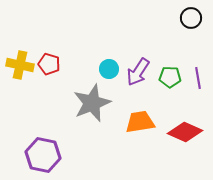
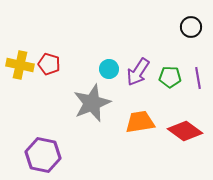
black circle: moved 9 px down
red diamond: moved 1 px up; rotated 12 degrees clockwise
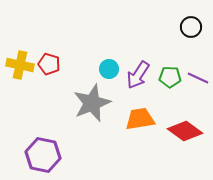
purple arrow: moved 3 px down
purple line: rotated 55 degrees counterclockwise
orange trapezoid: moved 3 px up
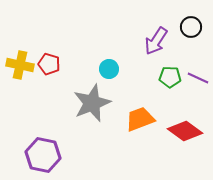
purple arrow: moved 18 px right, 34 px up
orange trapezoid: rotated 12 degrees counterclockwise
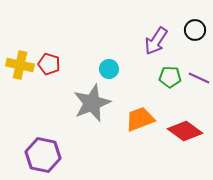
black circle: moved 4 px right, 3 px down
purple line: moved 1 px right
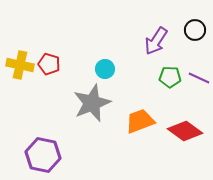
cyan circle: moved 4 px left
orange trapezoid: moved 2 px down
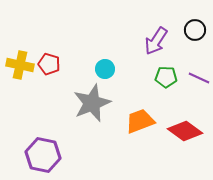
green pentagon: moved 4 px left
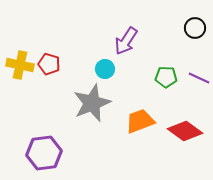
black circle: moved 2 px up
purple arrow: moved 30 px left
purple hexagon: moved 1 px right, 2 px up; rotated 20 degrees counterclockwise
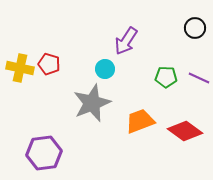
yellow cross: moved 3 px down
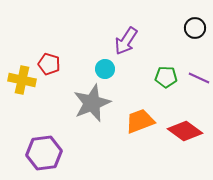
yellow cross: moved 2 px right, 12 px down
